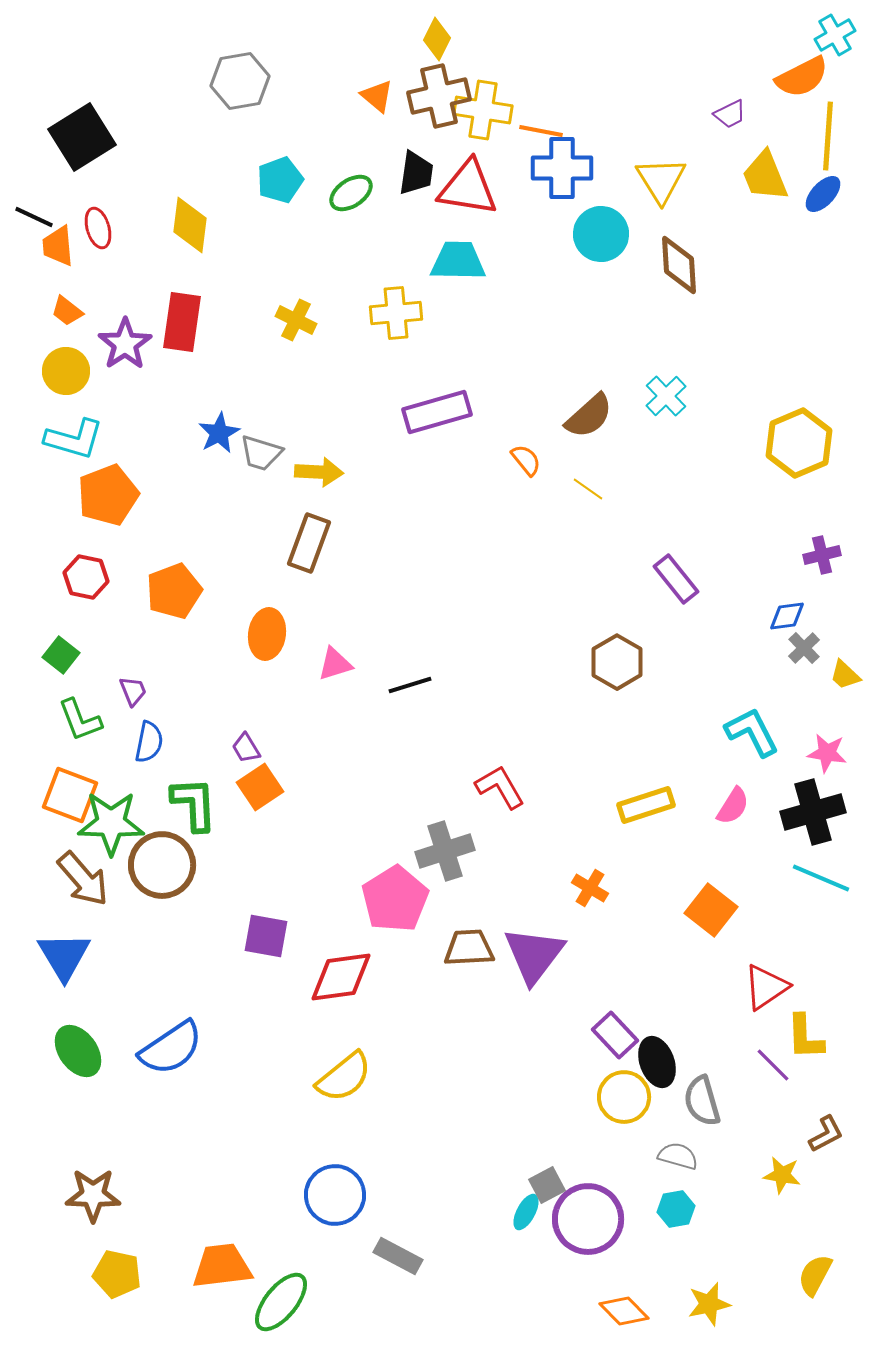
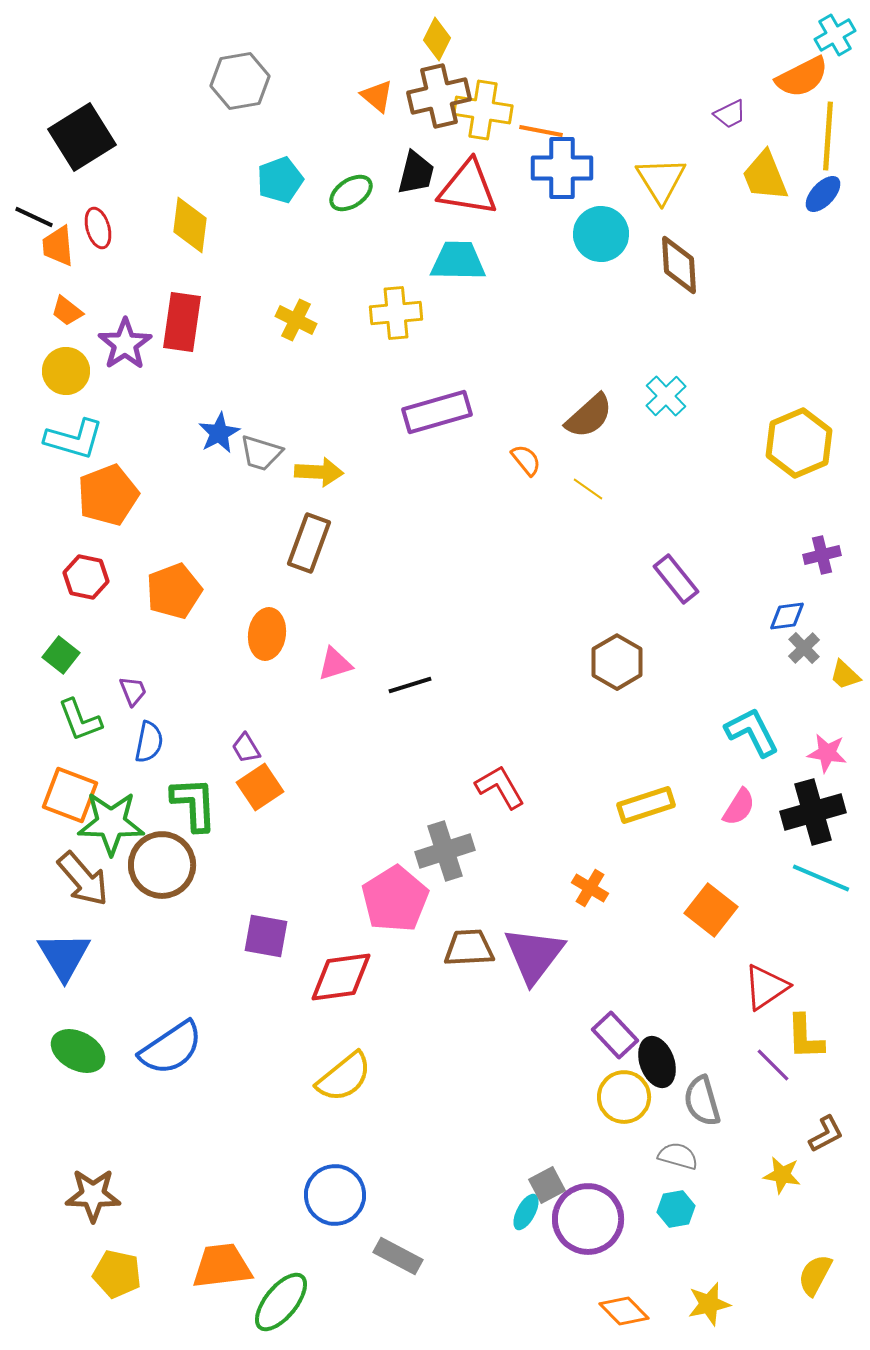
black trapezoid at (416, 173): rotated 6 degrees clockwise
pink semicircle at (733, 806): moved 6 px right, 1 px down
green ellipse at (78, 1051): rotated 26 degrees counterclockwise
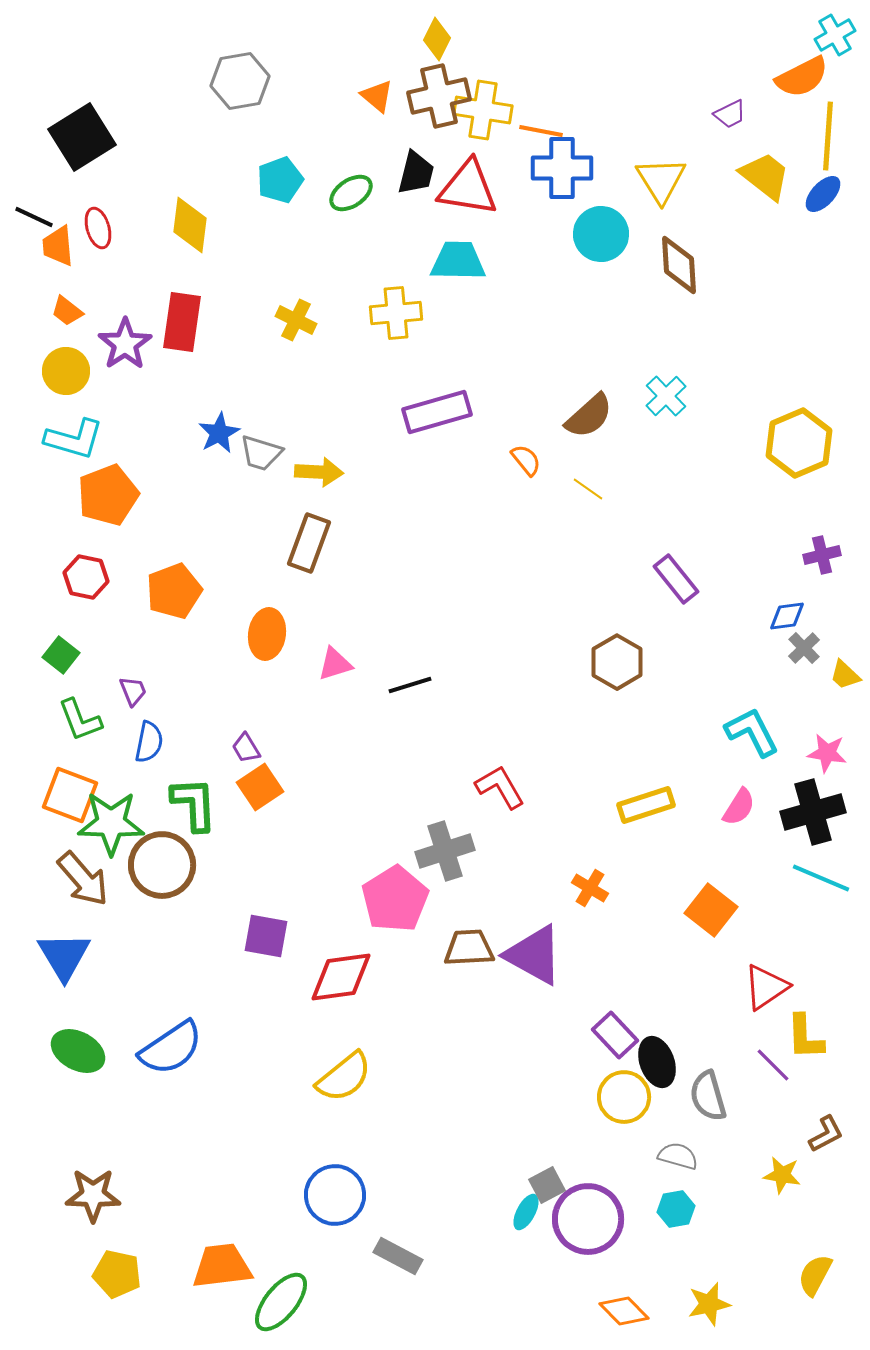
yellow trapezoid at (765, 176): rotated 150 degrees clockwise
purple triangle at (534, 955): rotated 38 degrees counterclockwise
gray semicircle at (702, 1101): moved 6 px right, 5 px up
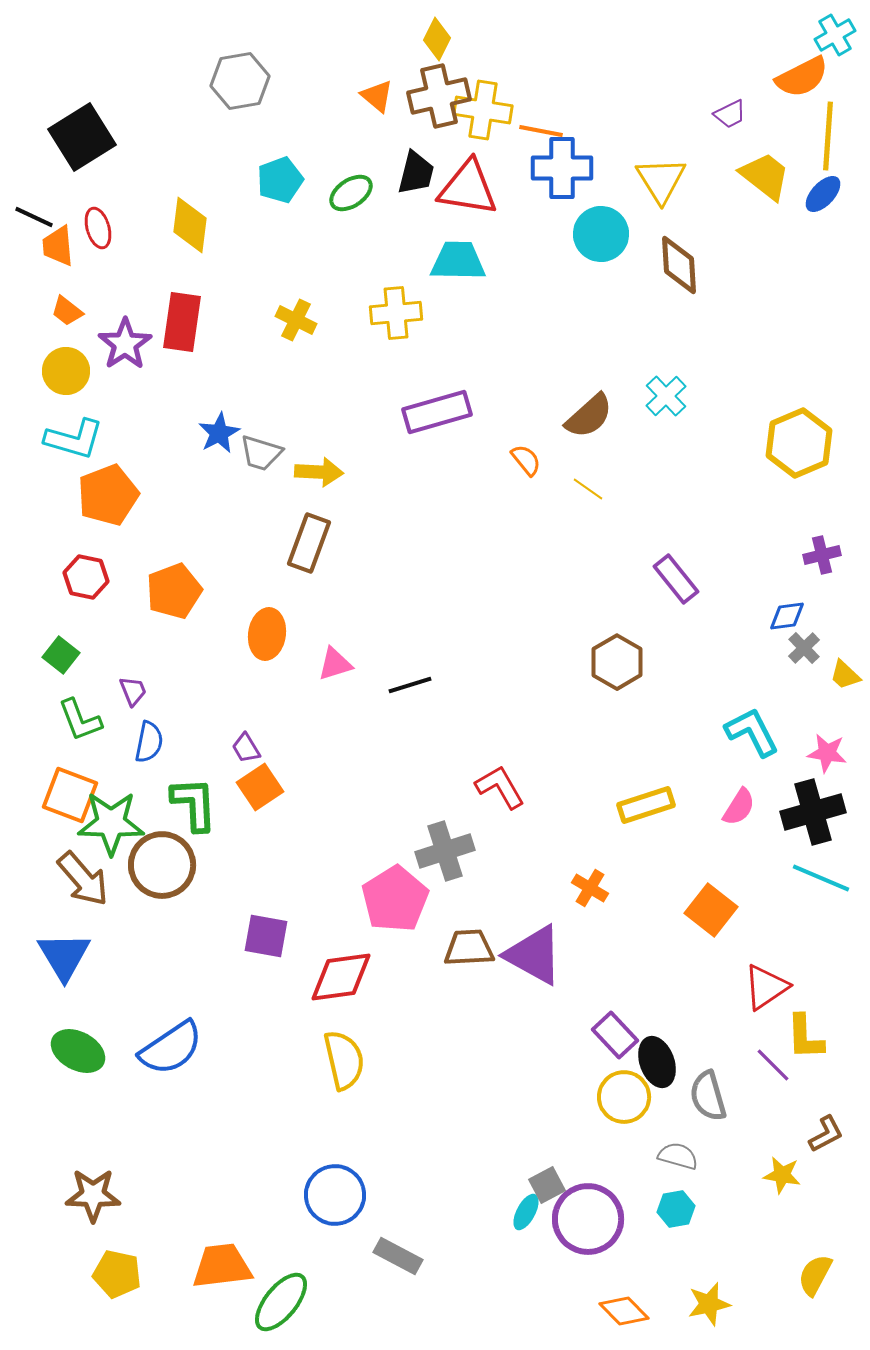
yellow semicircle at (344, 1077): moved 17 px up; rotated 64 degrees counterclockwise
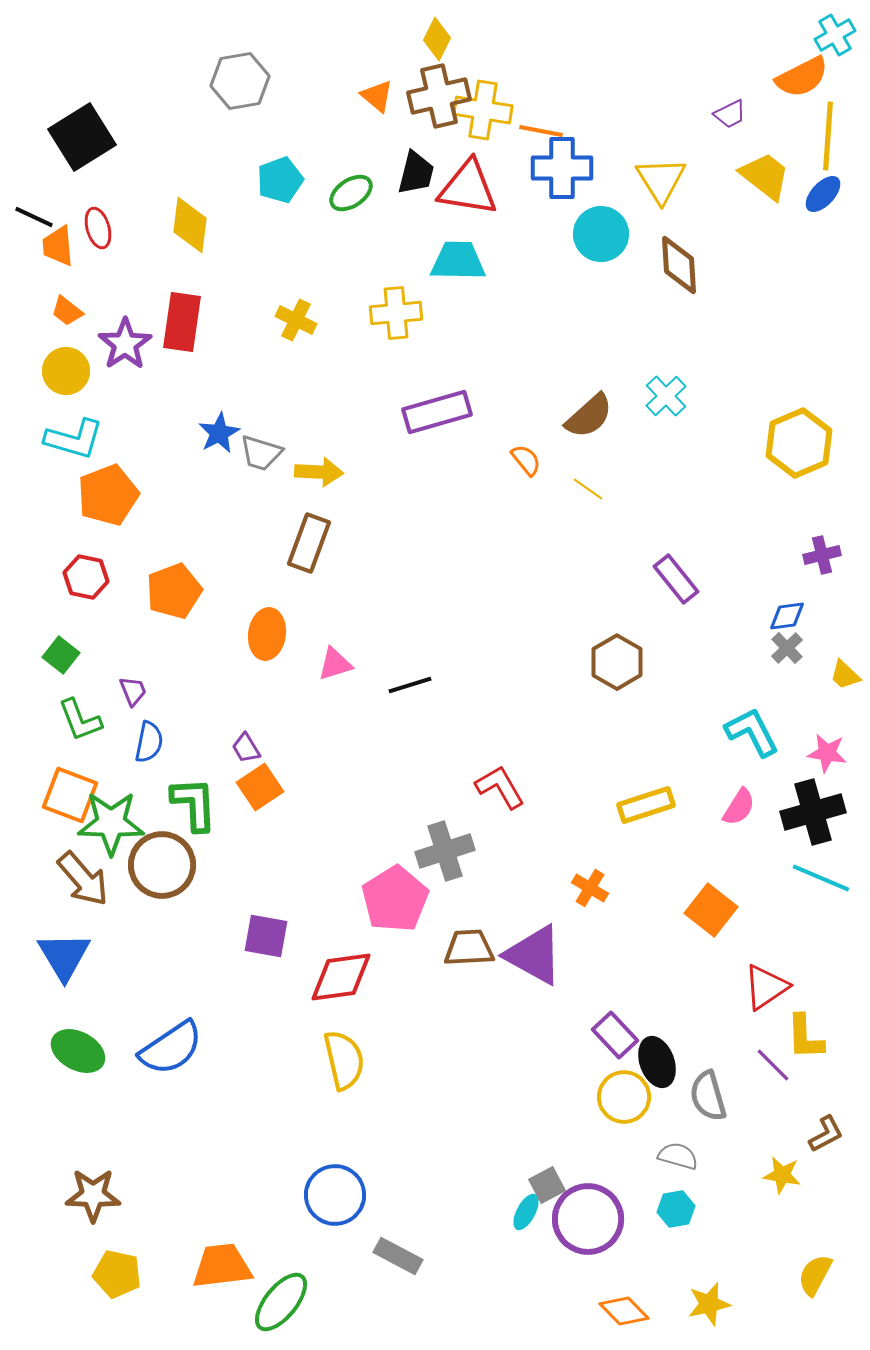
gray cross at (804, 648): moved 17 px left
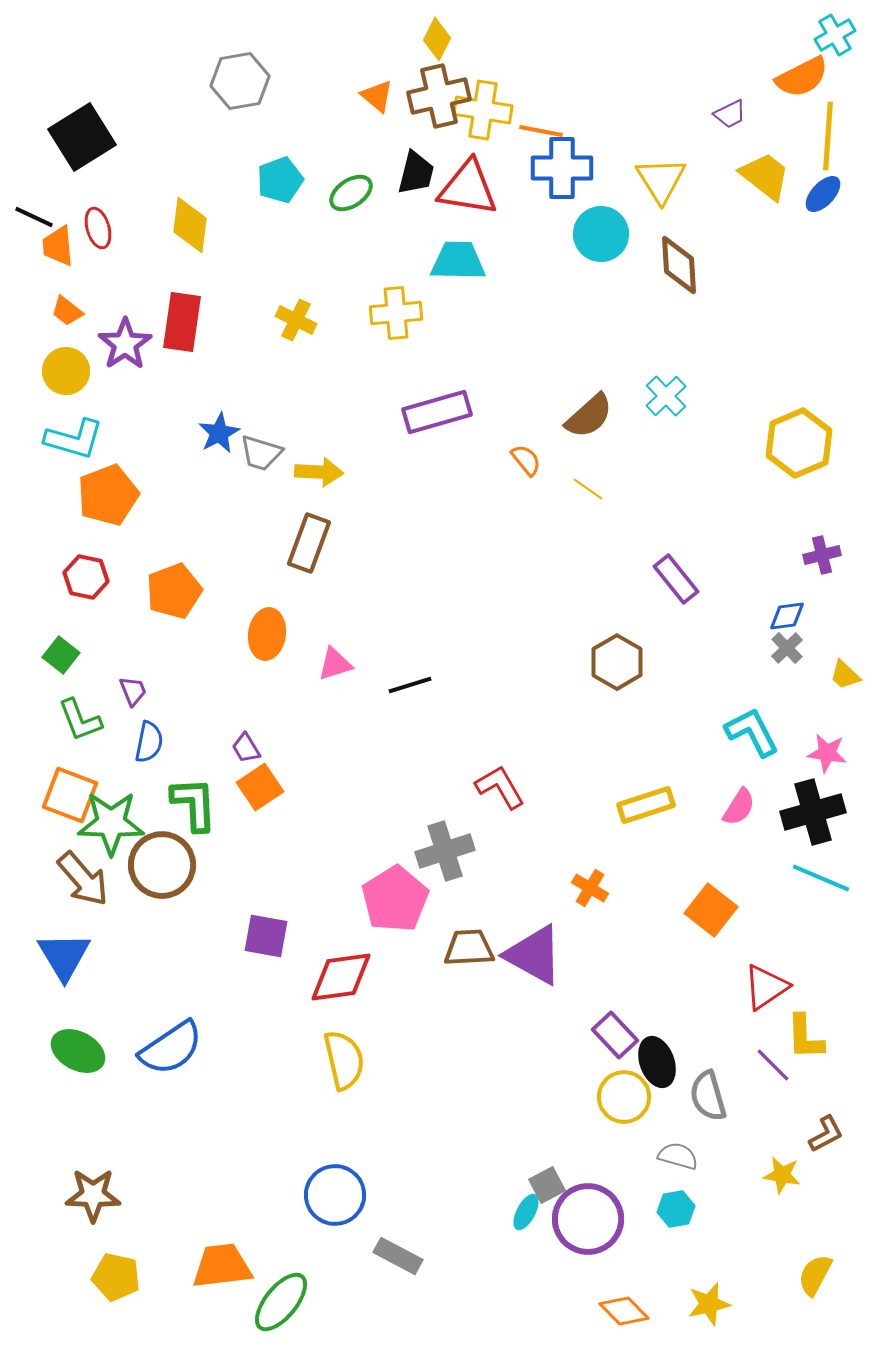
yellow pentagon at (117, 1274): moved 1 px left, 3 px down
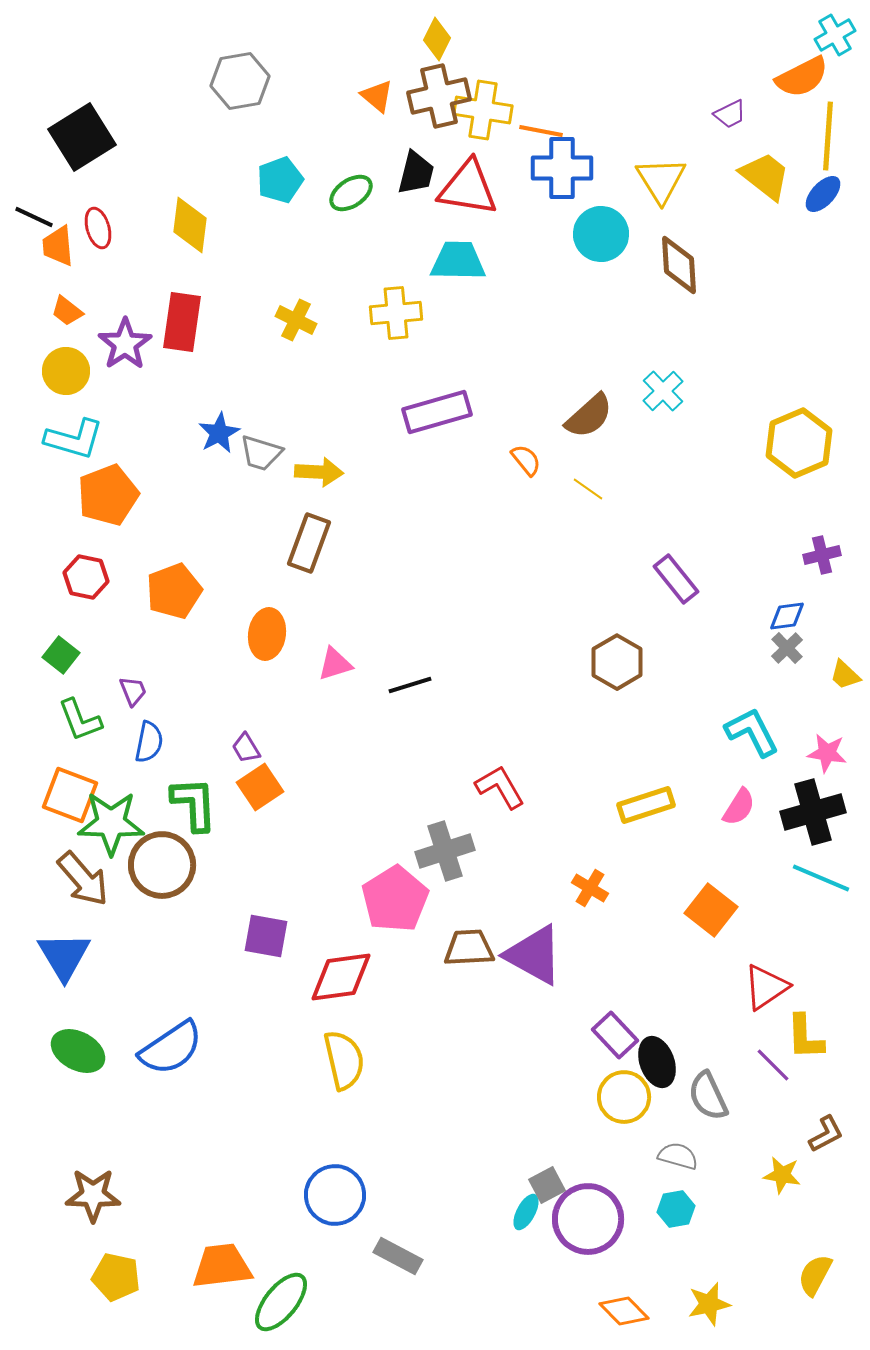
cyan cross at (666, 396): moved 3 px left, 5 px up
gray semicircle at (708, 1096): rotated 9 degrees counterclockwise
